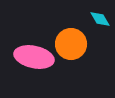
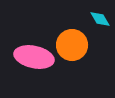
orange circle: moved 1 px right, 1 px down
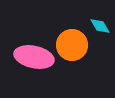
cyan diamond: moved 7 px down
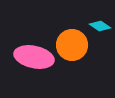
cyan diamond: rotated 25 degrees counterclockwise
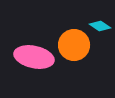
orange circle: moved 2 px right
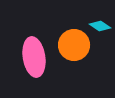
pink ellipse: rotated 69 degrees clockwise
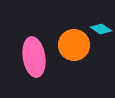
cyan diamond: moved 1 px right, 3 px down
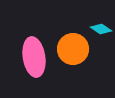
orange circle: moved 1 px left, 4 px down
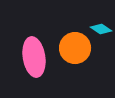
orange circle: moved 2 px right, 1 px up
